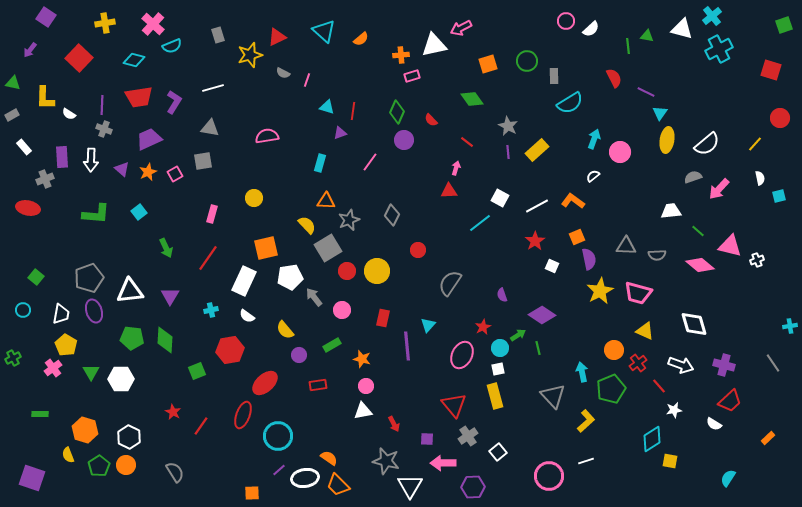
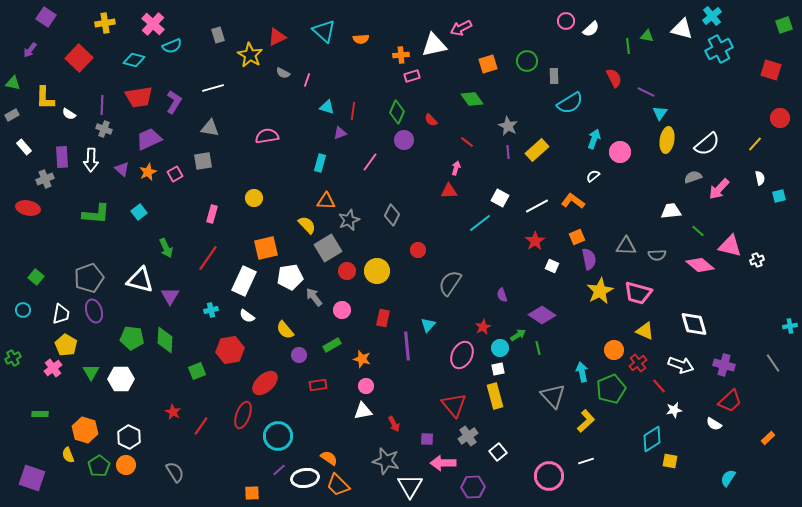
orange semicircle at (361, 39): rotated 35 degrees clockwise
yellow star at (250, 55): rotated 25 degrees counterclockwise
white triangle at (130, 291): moved 10 px right, 11 px up; rotated 20 degrees clockwise
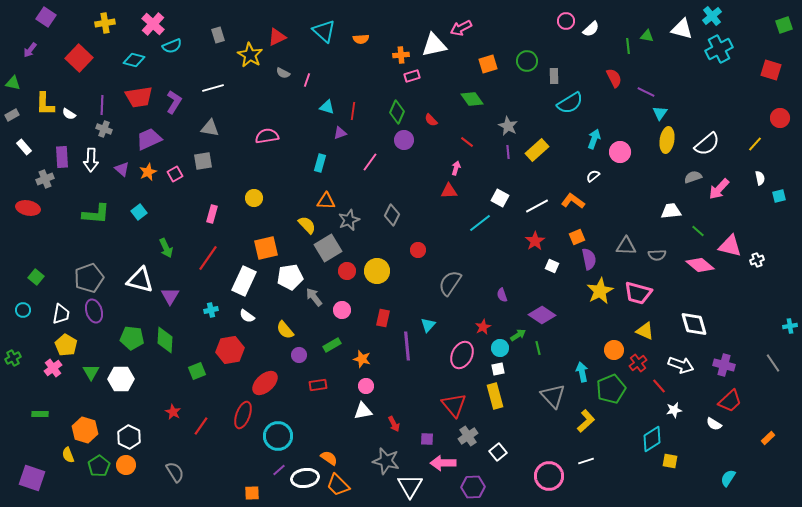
yellow L-shape at (45, 98): moved 6 px down
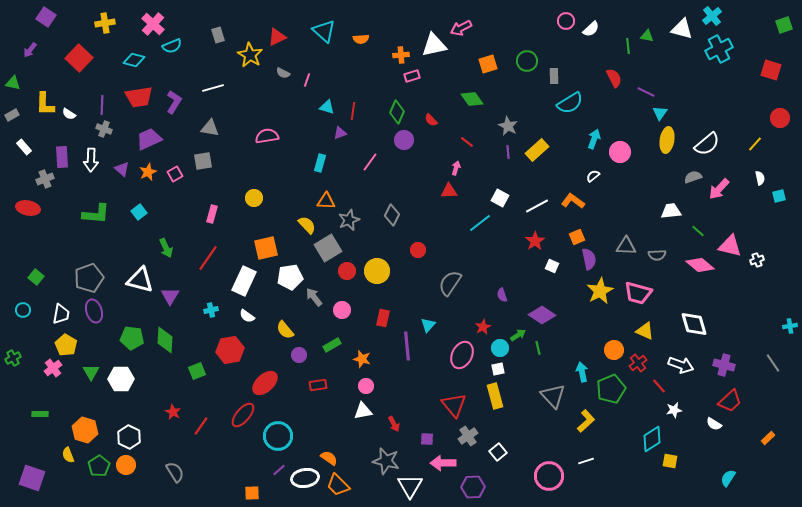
red ellipse at (243, 415): rotated 20 degrees clockwise
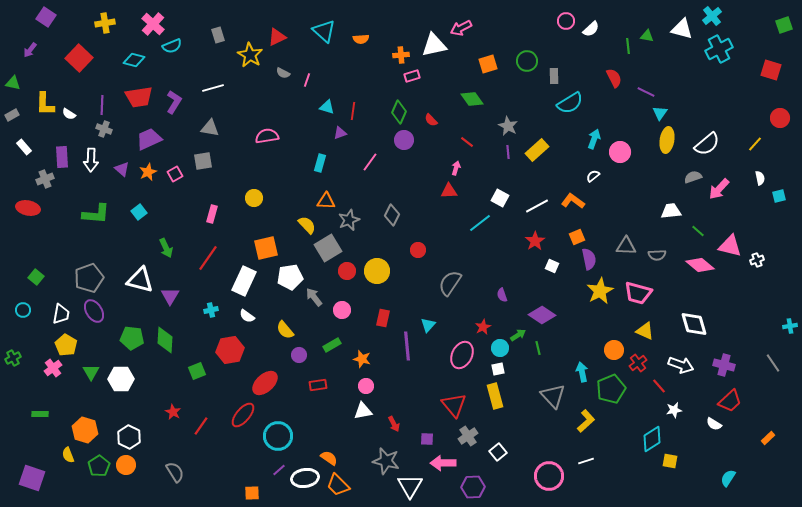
green diamond at (397, 112): moved 2 px right
purple ellipse at (94, 311): rotated 15 degrees counterclockwise
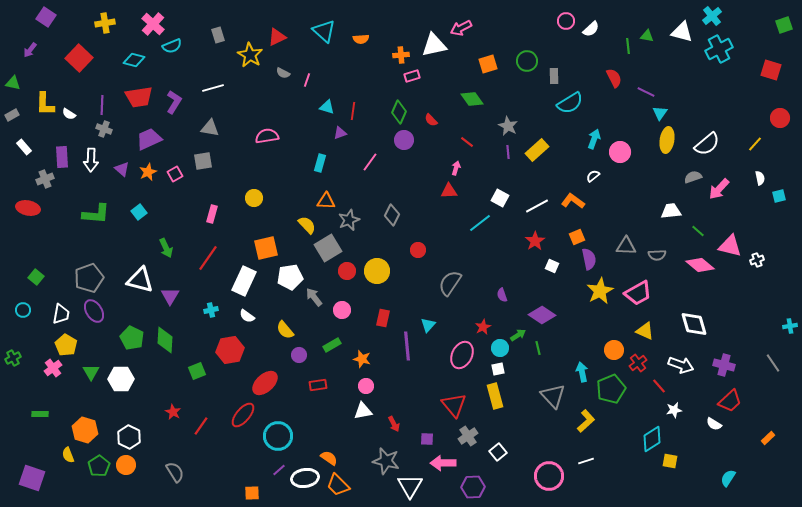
white triangle at (682, 29): moved 3 px down
pink trapezoid at (638, 293): rotated 44 degrees counterclockwise
green pentagon at (132, 338): rotated 20 degrees clockwise
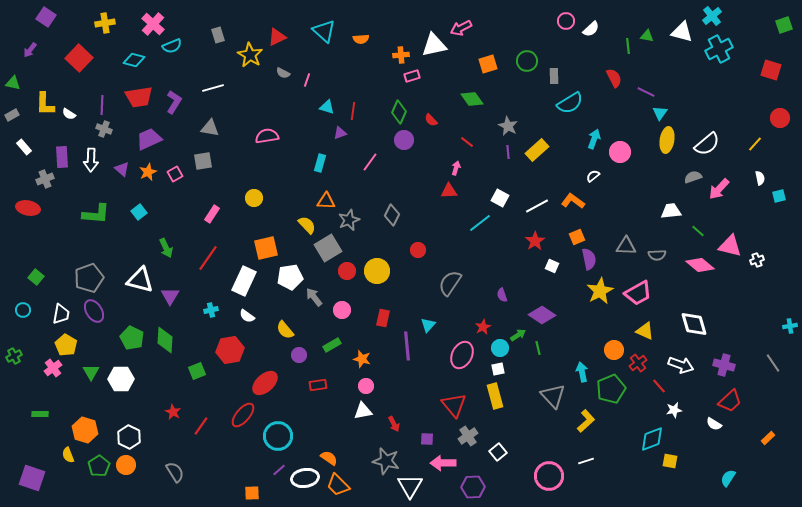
pink rectangle at (212, 214): rotated 18 degrees clockwise
green cross at (13, 358): moved 1 px right, 2 px up
cyan diamond at (652, 439): rotated 12 degrees clockwise
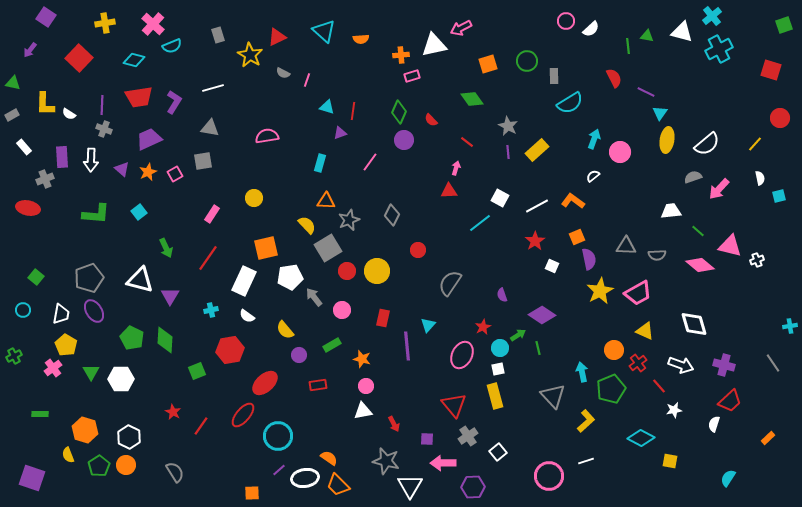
white semicircle at (714, 424): rotated 77 degrees clockwise
cyan diamond at (652, 439): moved 11 px left, 1 px up; rotated 48 degrees clockwise
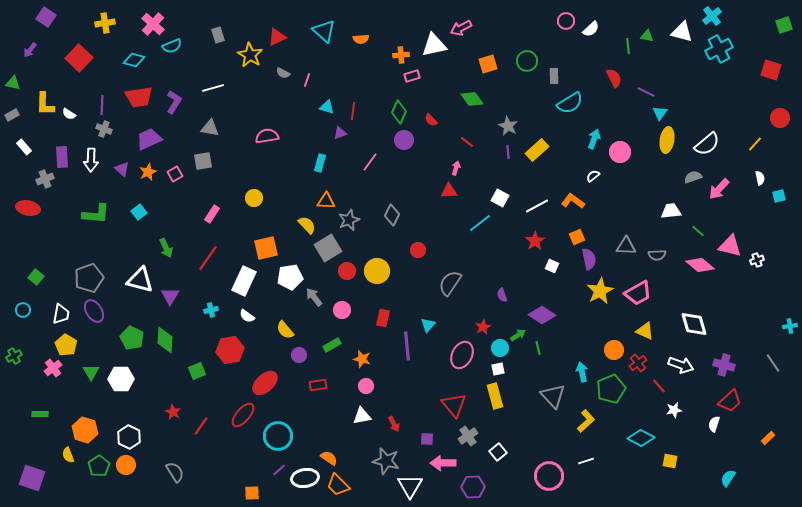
white triangle at (363, 411): moved 1 px left, 5 px down
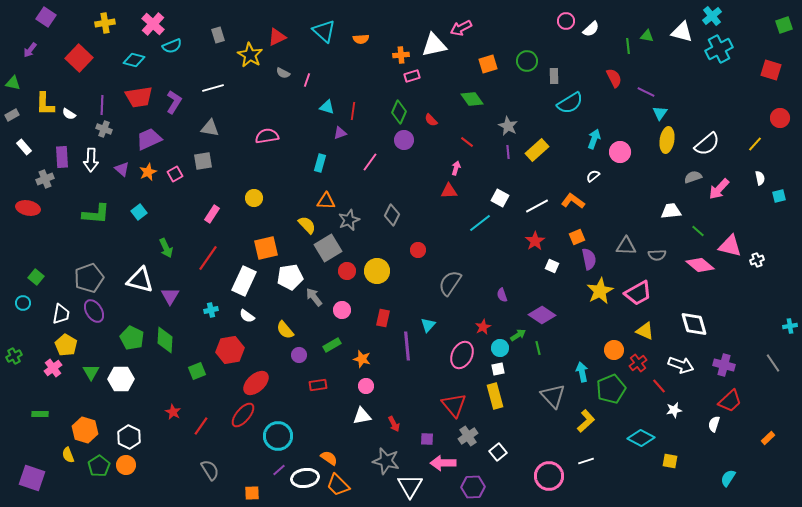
cyan circle at (23, 310): moved 7 px up
red ellipse at (265, 383): moved 9 px left
gray semicircle at (175, 472): moved 35 px right, 2 px up
